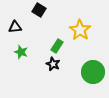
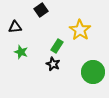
black square: moved 2 px right; rotated 24 degrees clockwise
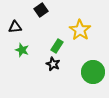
green star: moved 1 px right, 2 px up
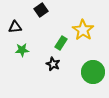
yellow star: moved 3 px right
green rectangle: moved 4 px right, 3 px up
green star: rotated 24 degrees counterclockwise
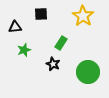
black square: moved 4 px down; rotated 32 degrees clockwise
yellow star: moved 14 px up
green star: moved 2 px right; rotated 16 degrees counterclockwise
green circle: moved 5 px left
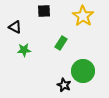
black square: moved 3 px right, 3 px up
black triangle: rotated 32 degrees clockwise
green star: rotated 16 degrees clockwise
black star: moved 11 px right, 21 px down
green circle: moved 5 px left, 1 px up
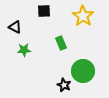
green rectangle: rotated 56 degrees counterclockwise
